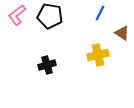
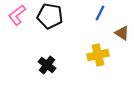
black cross: rotated 36 degrees counterclockwise
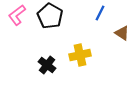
black pentagon: rotated 20 degrees clockwise
yellow cross: moved 18 px left
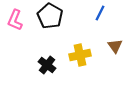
pink L-shape: moved 2 px left, 5 px down; rotated 30 degrees counterclockwise
brown triangle: moved 7 px left, 13 px down; rotated 21 degrees clockwise
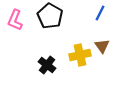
brown triangle: moved 13 px left
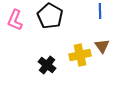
blue line: moved 2 px up; rotated 28 degrees counterclockwise
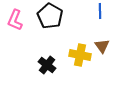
yellow cross: rotated 25 degrees clockwise
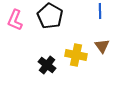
yellow cross: moved 4 px left
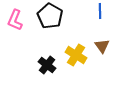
yellow cross: rotated 20 degrees clockwise
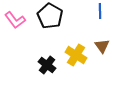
pink L-shape: rotated 60 degrees counterclockwise
